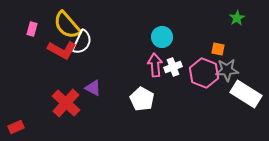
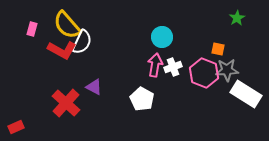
pink arrow: rotated 15 degrees clockwise
purple triangle: moved 1 px right, 1 px up
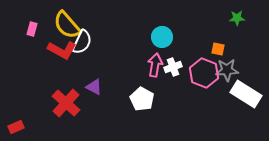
green star: rotated 28 degrees clockwise
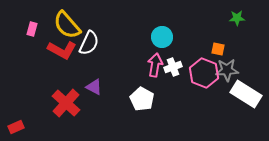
white semicircle: moved 7 px right, 1 px down
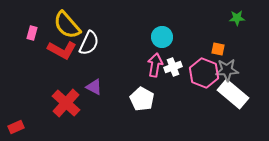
pink rectangle: moved 4 px down
white rectangle: moved 13 px left; rotated 8 degrees clockwise
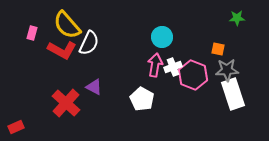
pink hexagon: moved 11 px left, 2 px down
white rectangle: rotated 32 degrees clockwise
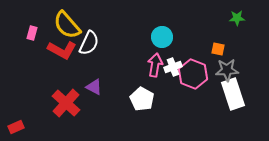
pink hexagon: moved 1 px up
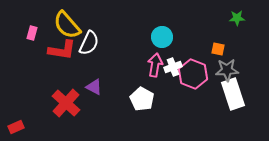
red L-shape: rotated 20 degrees counterclockwise
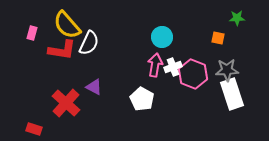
orange square: moved 11 px up
white rectangle: moved 1 px left
red rectangle: moved 18 px right, 2 px down; rotated 42 degrees clockwise
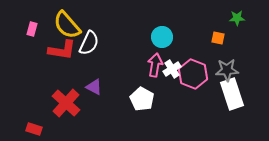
pink rectangle: moved 4 px up
white cross: moved 1 px left, 2 px down; rotated 12 degrees counterclockwise
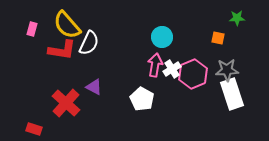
pink hexagon: rotated 16 degrees clockwise
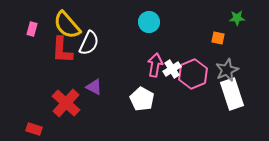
cyan circle: moved 13 px left, 15 px up
red L-shape: rotated 84 degrees clockwise
gray star: rotated 20 degrees counterclockwise
